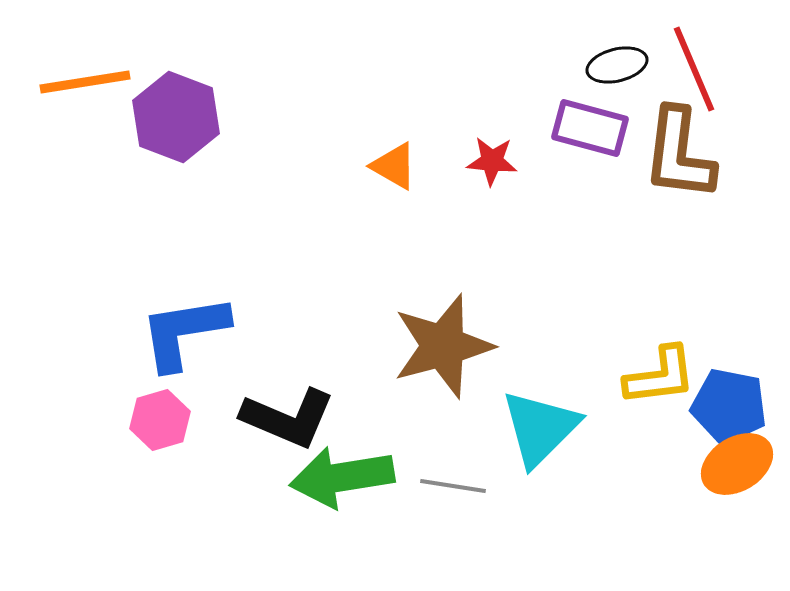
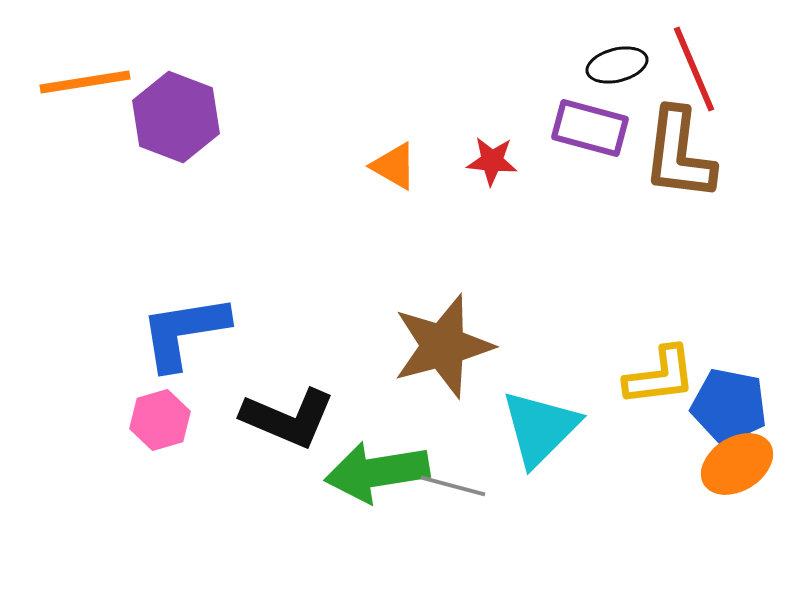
green arrow: moved 35 px right, 5 px up
gray line: rotated 6 degrees clockwise
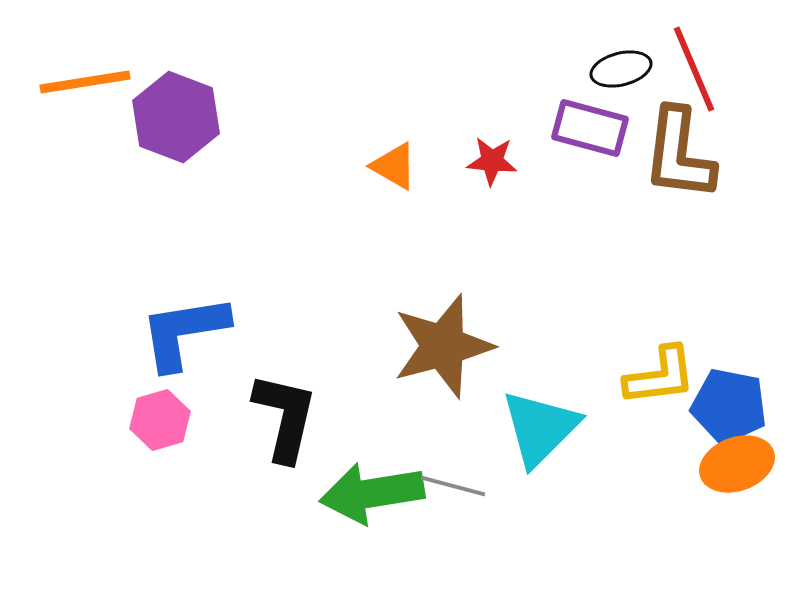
black ellipse: moved 4 px right, 4 px down
black L-shape: moved 3 px left, 1 px up; rotated 100 degrees counterclockwise
orange ellipse: rotated 12 degrees clockwise
green arrow: moved 5 px left, 21 px down
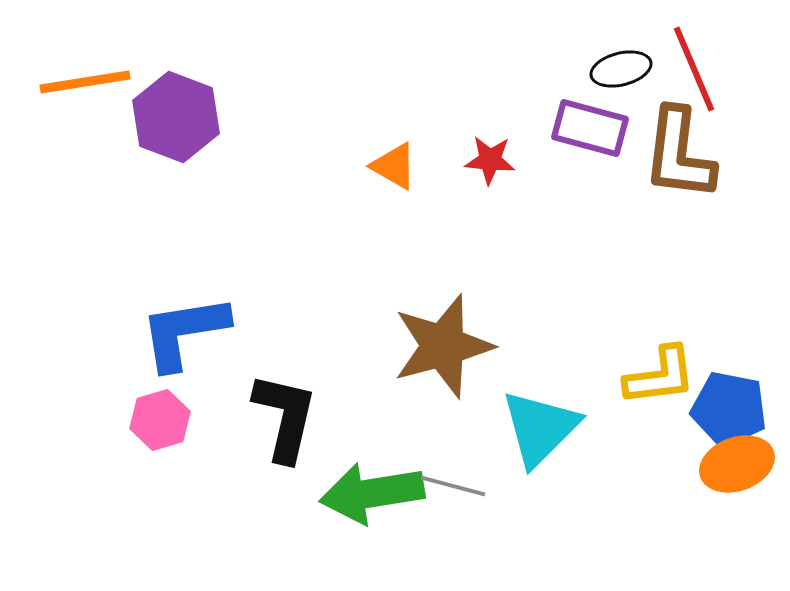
red star: moved 2 px left, 1 px up
blue pentagon: moved 3 px down
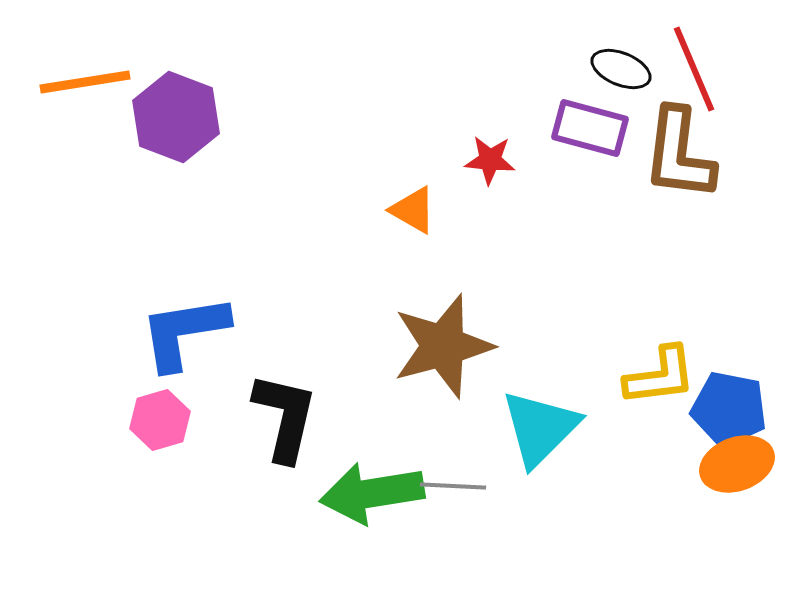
black ellipse: rotated 36 degrees clockwise
orange triangle: moved 19 px right, 44 px down
gray line: rotated 12 degrees counterclockwise
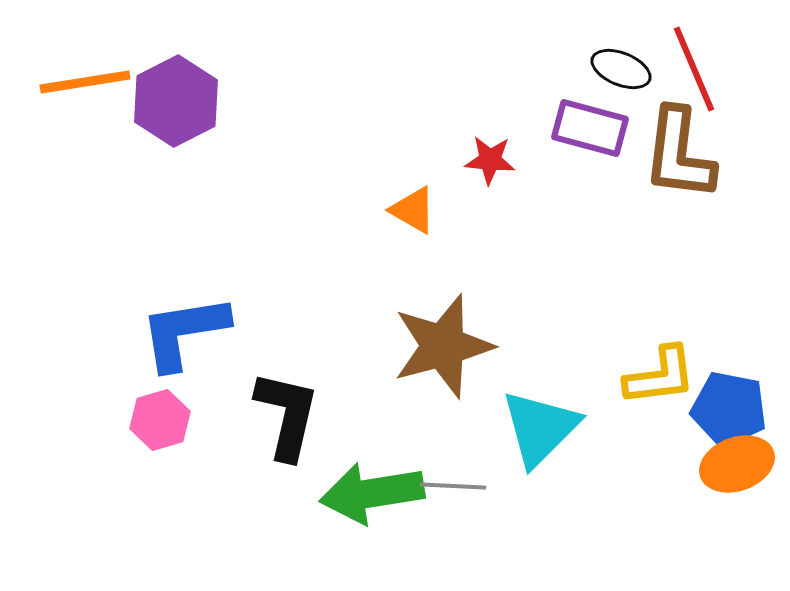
purple hexagon: moved 16 px up; rotated 12 degrees clockwise
black L-shape: moved 2 px right, 2 px up
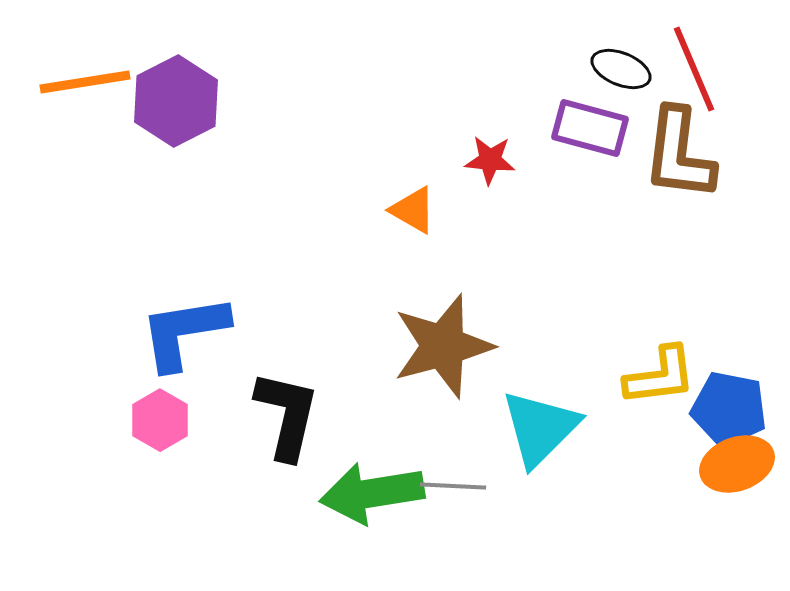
pink hexagon: rotated 14 degrees counterclockwise
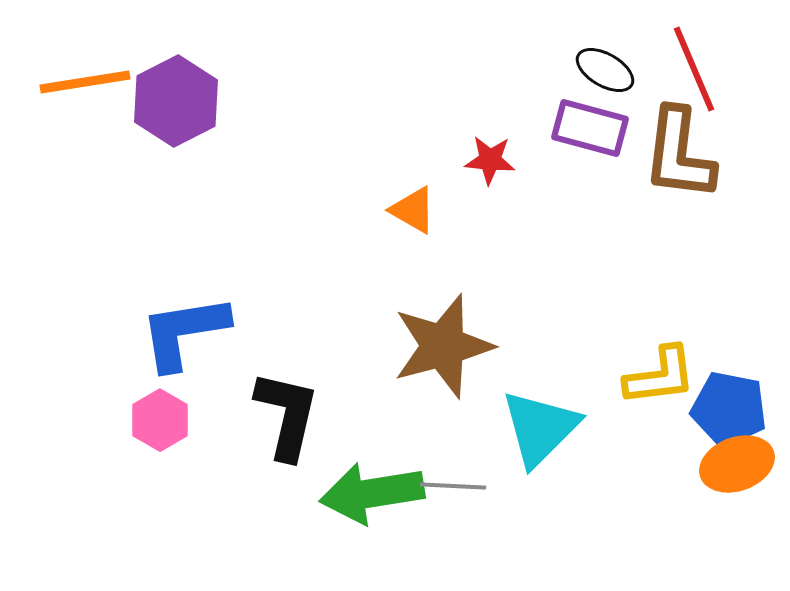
black ellipse: moved 16 px left, 1 px down; rotated 8 degrees clockwise
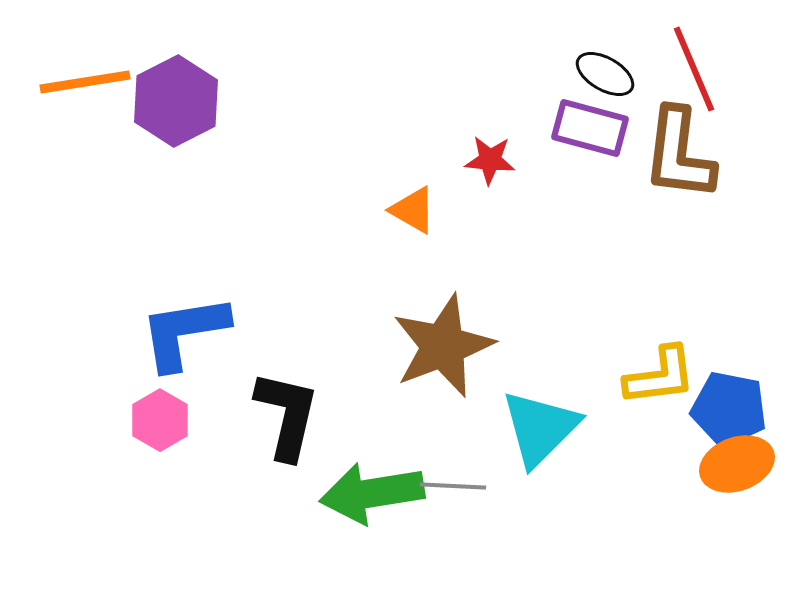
black ellipse: moved 4 px down
brown star: rotated 6 degrees counterclockwise
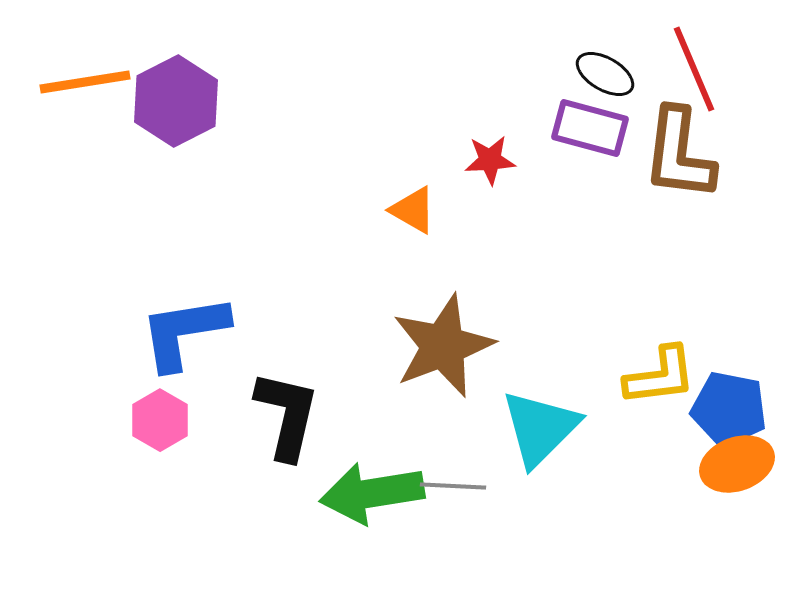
red star: rotated 9 degrees counterclockwise
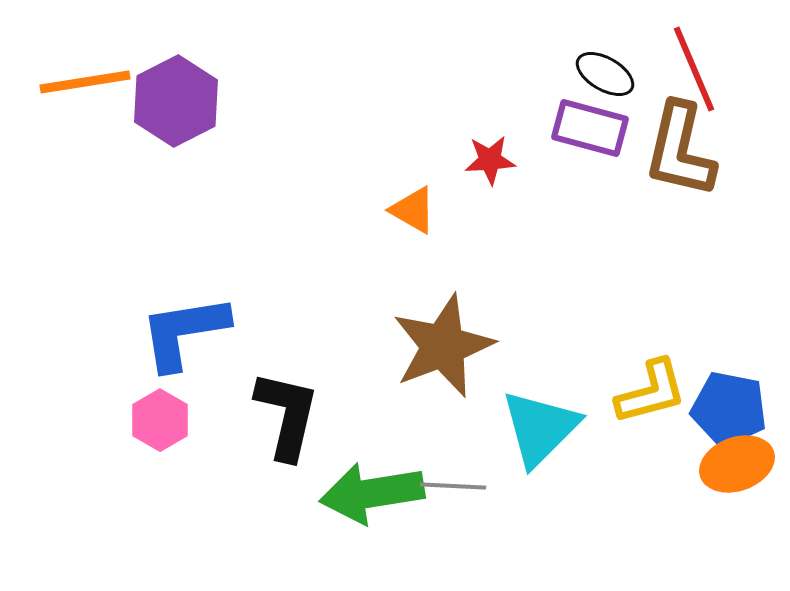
brown L-shape: moved 1 px right, 4 px up; rotated 6 degrees clockwise
yellow L-shape: moved 9 px left, 16 px down; rotated 8 degrees counterclockwise
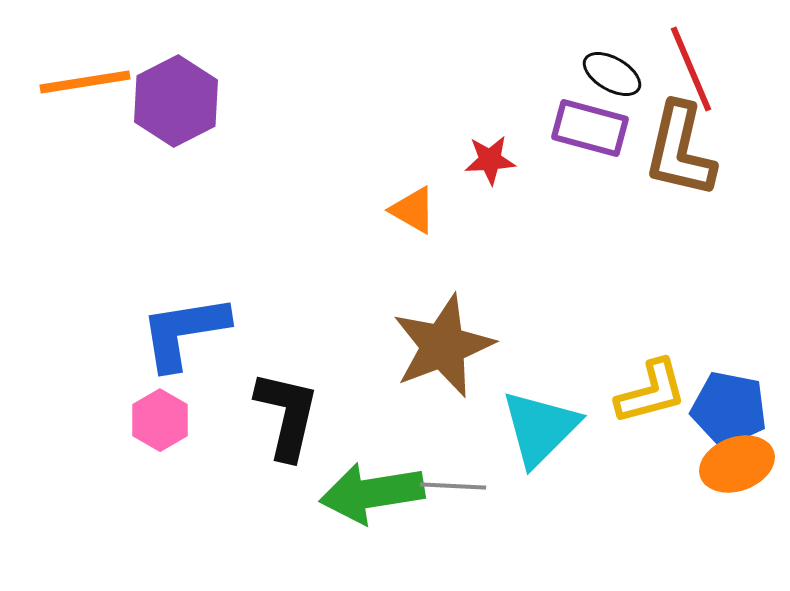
red line: moved 3 px left
black ellipse: moved 7 px right
